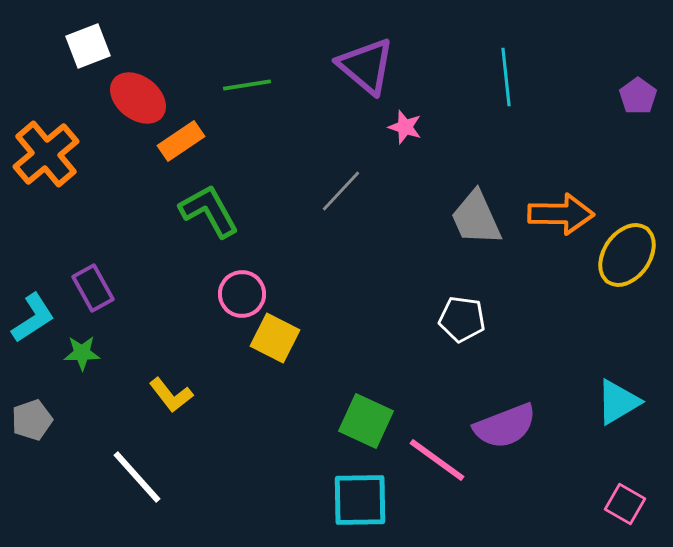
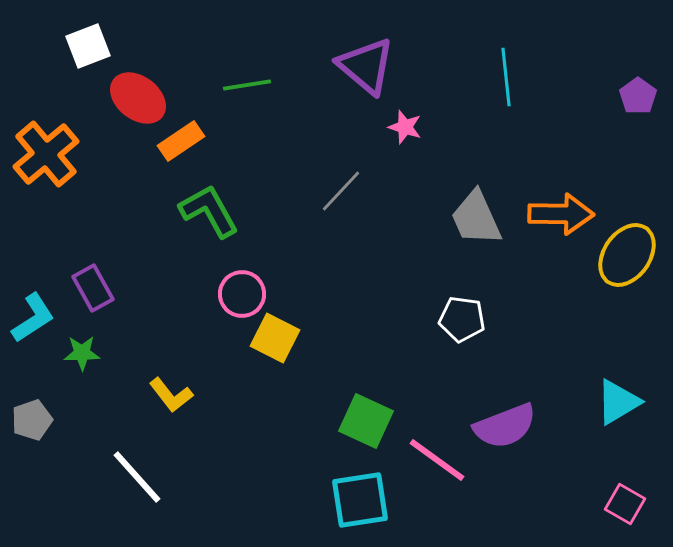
cyan square: rotated 8 degrees counterclockwise
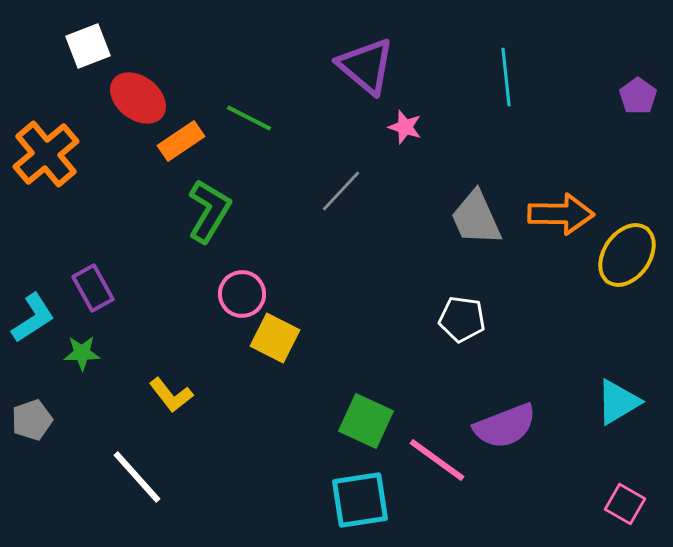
green line: moved 2 px right, 33 px down; rotated 36 degrees clockwise
green L-shape: rotated 60 degrees clockwise
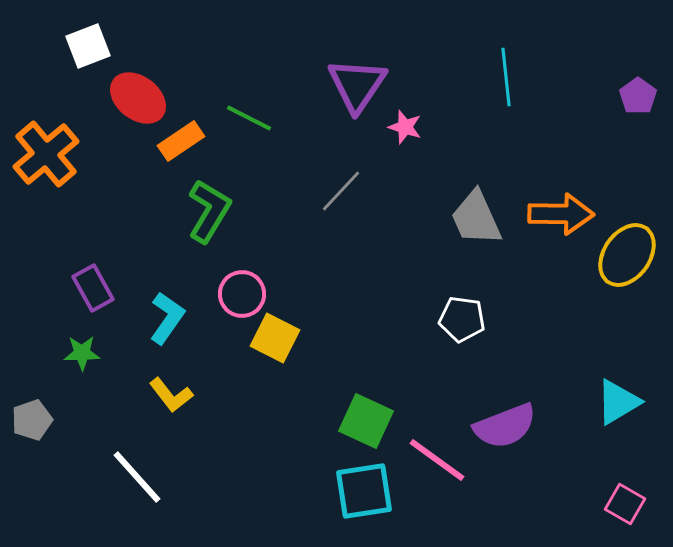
purple triangle: moved 9 px left, 19 px down; rotated 24 degrees clockwise
cyan L-shape: moved 134 px right; rotated 22 degrees counterclockwise
cyan square: moved 4 px right, 9 px up
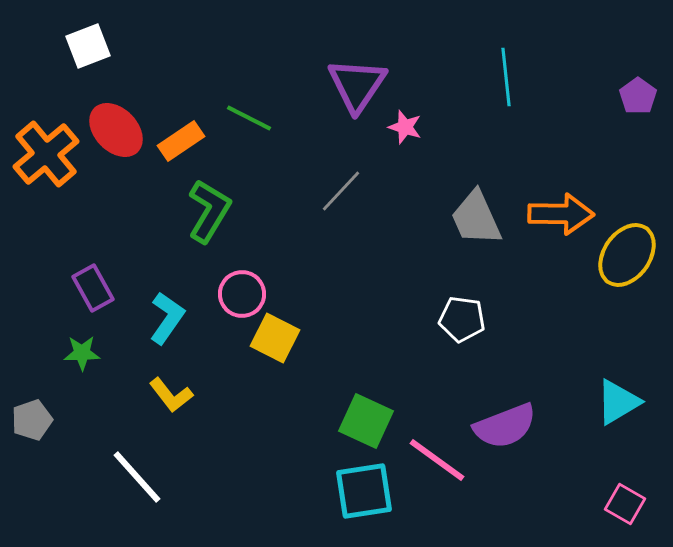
red ellipse: moved 22 px left, 32 px down; rotated 8 degrees clockwise
